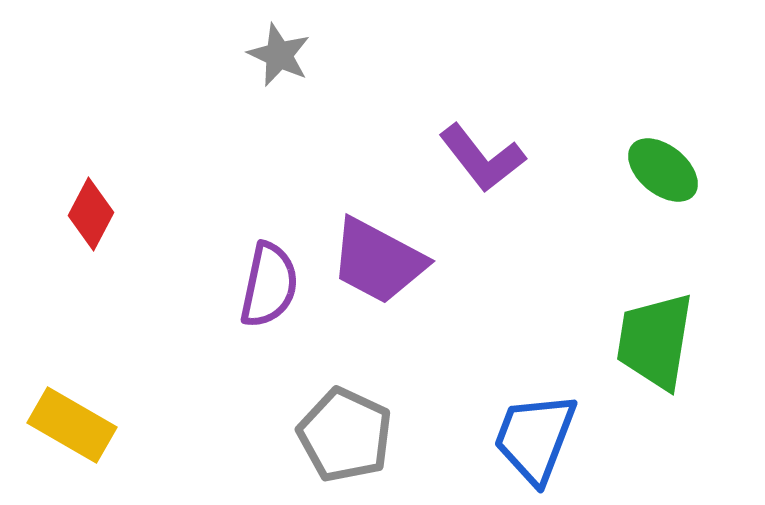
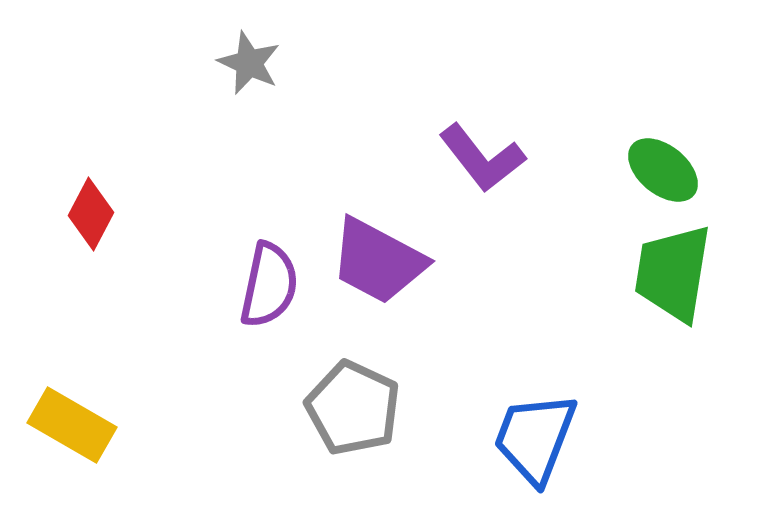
gray star: moved 30 px left, 8 px down
green trapezoid: moved 18 px right, 68 px up
gray pentagon: moved 8 px right, 27 px up
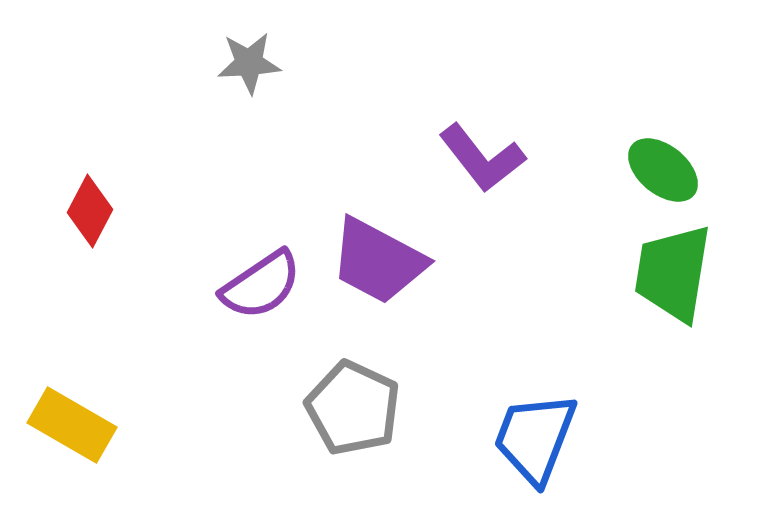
gray star: rotated 28 degrees counterclockwise
red diamond: moved 1 px left, 3 px up
purple semicircle: moved 8 px left; rotated 44 degrees clockwise
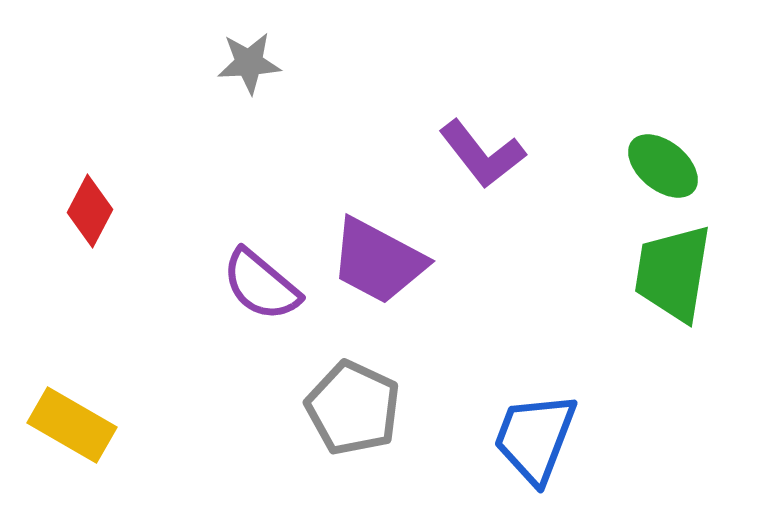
purple L-shape: moved 4 px up
green ellipse: moved 4 px up
purple semicircle: rotated 74 degrees clockwise
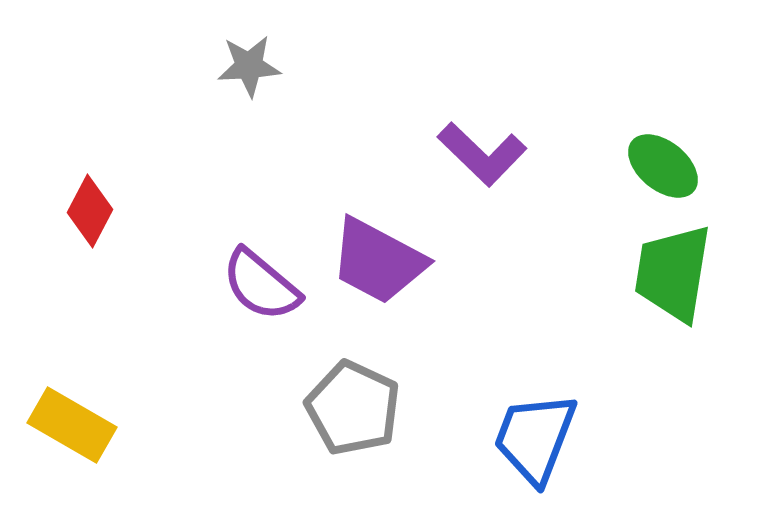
gray star: moved 3 px down
purple L-shape: rotated 8 degrees counterclockwise
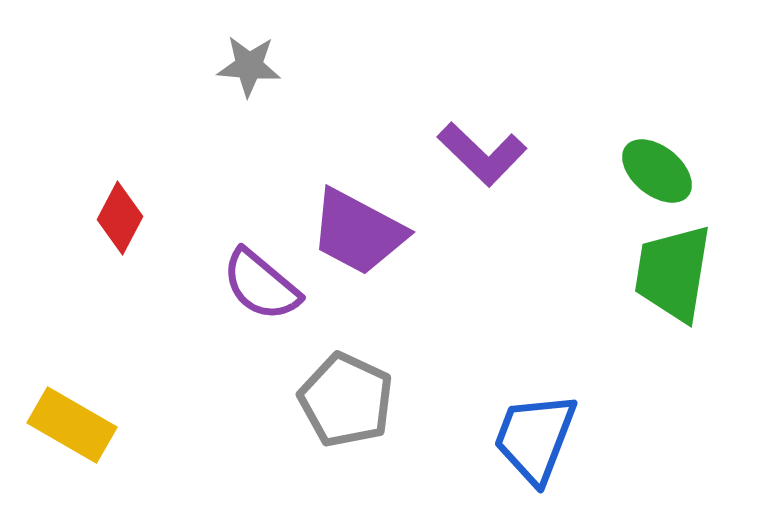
gray star: rotated 8 degrees clockwise
green ellipse: moved 6 px left, 5 px down
red diamond: moved 30 px right, 7 px down
purple trapezoid: moved 20 px left, 29 px up
gray pentagon: moved 7 px left, 8 px up
